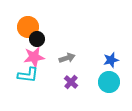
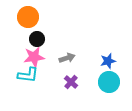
orange circle: moved 10 px up
blue star: moved 3 px left, 1 px down
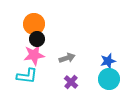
orange circle: moved 6 px right, 7 px down
pink star: moved 2 px up
cyan L-shape: moved 1 px left, 1 px down
cyan circle: moved 3 px up
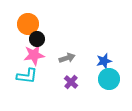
orange circle: moved 6 px left
blue star: moved 4 px left
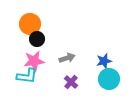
orange circle: moved 2 px right
pink star: moved 6 px down
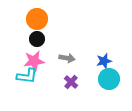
orange circle: moved 7 px right, 5 px up
gray arrow: rotated 28 degrees clockwise
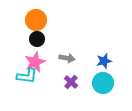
orange circle: moved 1 px left, 1 px down
pink star: moved 1 px right, 1 px down; rotated 15 degrees counterclockwise
cyan circle: moved 6 px left, 4 px down
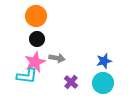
orange circle: moved 4 px up
gray arrow: moved 10 px left
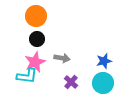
gray arrow: moved 5 px right
